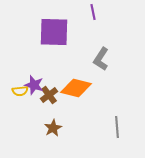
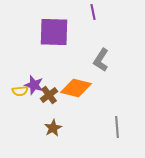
gray L-shape: moved 1 px down
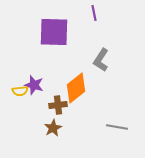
purple line: moved 1 px right, 1 px down
orange diamond: rotated 52 degrees counterclockwise
brown cross: moved 9 px right, 10 px down; rotated 30 degrees clockwise
gray line: rotated 75 degrees counterclockwise
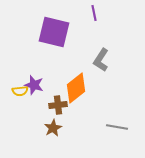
purple square: rotated 12 degrees clockwise
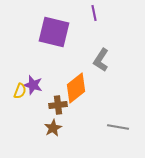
purple star: moved 1 px left
yellow semicircle: rotated 63 degrees counterclockwise
gray line: moved 1 px right
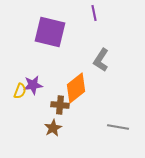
purple square: moved 4 px left
purple star: rotated 24 degrees counterclockwise
brown cross: moved 2 px right; rotated 12 degrees clockwise
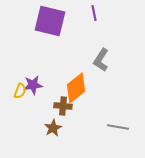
purple square: moved 11 px up
brown cross: moved 3 px right, 1 px down
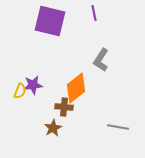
brown cross: moved 1 px right, 1 px down
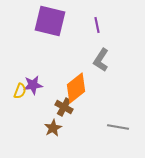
purple line: moved 3 px right, 12 px down
brown cross: rotated 24 degrees clockwise
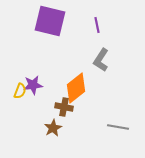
brown cross: rotated 18 degrees counterclockwise
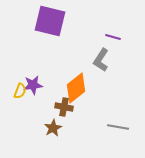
purple line: moved 16 px right, 12 px down; rotated 63 degrees counterclockwise
